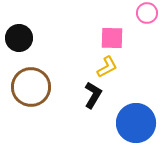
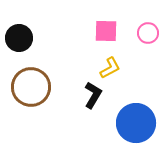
pink circle: moved 1 px right, 20 px down
pink square: moved 6 px left, 7 px up
yellow L-shape: moved 3 px right, 1 px down
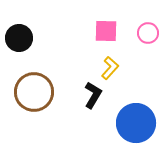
yellow L-shape: rotated 20 degrees counterclockwise
brown circle: moved 3 px right, 5 px down
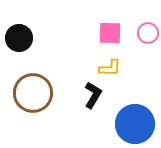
pink square: moved 4 px right, 2 px down
yellow L-shape: rotated 50 degrees clockwise
brown circle: moved 1 px left, 1 px down
blue circle: moved 1 px left, 1 px down
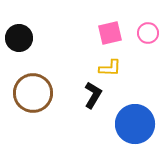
pink square: rotated 15 degrees counterclockwise
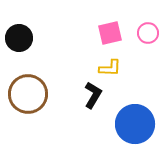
brown circle: moved 5 px left, 1 px down
